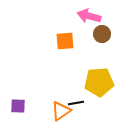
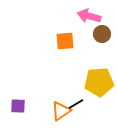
black line: moved 1 px down; rotated 21 degrees counterclockwise
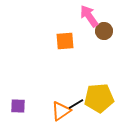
pink arrow: rotated 40 degrees clockwise
brown circle: moved 2 px right, 3 px up
yellow pentagon: moved 16 px down
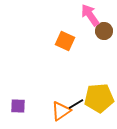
pink arrow: moved 1 px right, 1 px up
orange square: rotated 30 degrees clockwise
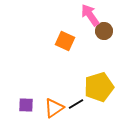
yellow pentagon: moved 11 px up; rotated 12 degrees counterclockwise
purple square: moved 8 px right, 1 px up
orange triangle: moved 7 px left, 3 px up
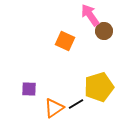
purple square: moved 3 px right, 16 px up
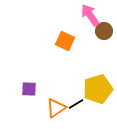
yellow pentagon: moved 1 px left, 2 px down
orange triangle: moved 2 px right
